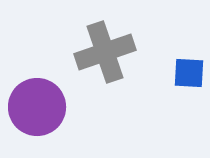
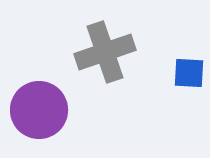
purple circle: moved 2 px right, 3 px down
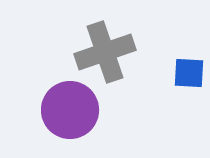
purple circle: moved 31 px right
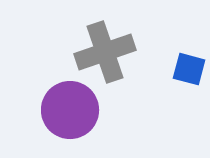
blue square: moved 4 px up; rotated 12 degrees clockwise
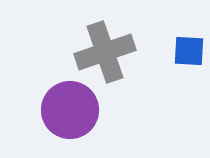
blue square: moved 18 px up; rotated 12 degrees counterclockwise
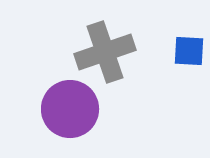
purple circle: moved 1 px up
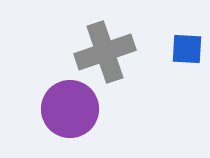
blue square: moved 2 px left, 2 px up
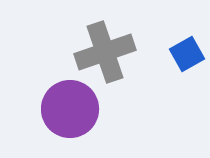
blue square: moved 5 px down; rotated 32 degrees counterclockwise
